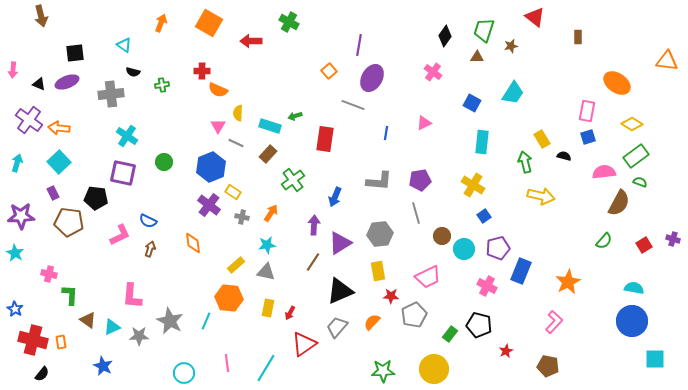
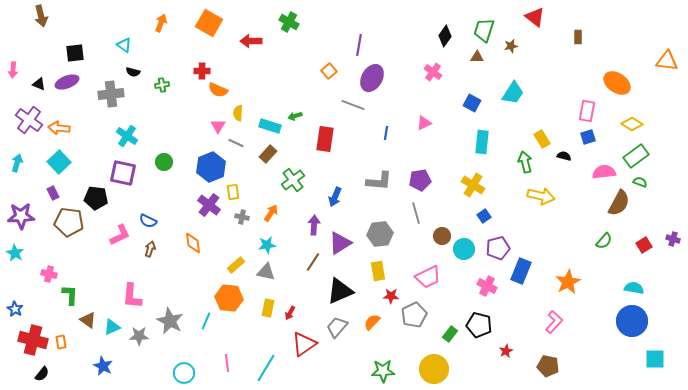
yellow rectangle at (233, 192): rotated 49 degrees clockwise
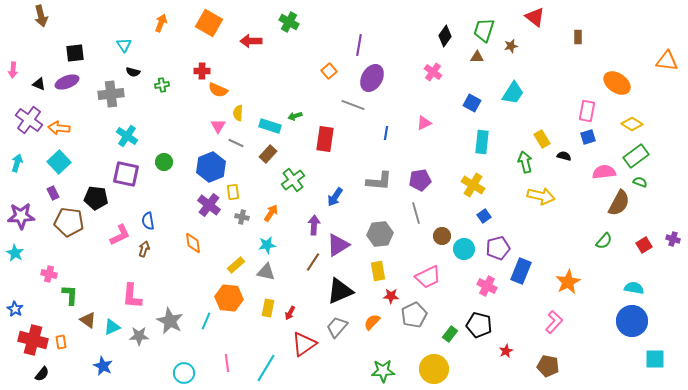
cyan triangle at (124, 45): rotated 21 degrees clockwise
purple square at (123, 173): moved 3 px right, 1 px down
blue arrow at (335, 197): rotated 12 degrees clockwise
blue semicircle at (148, 221): rotated 54 degrees clockwise
purple triangle at (340, 243): moved 2 px left, 2 px down
brown arrow at (150, 249): moved 6 px left
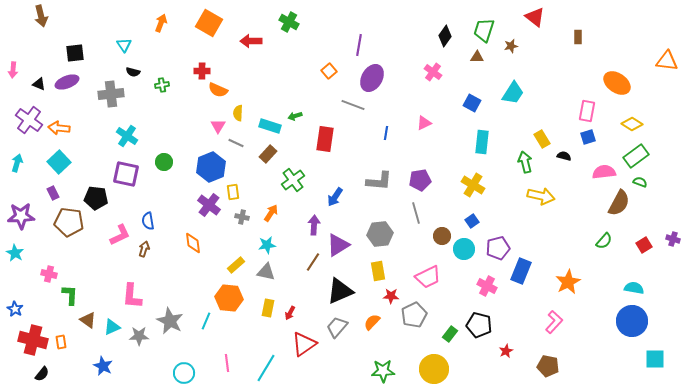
blue square at (484, 216): moved 12 px left, 5 px down
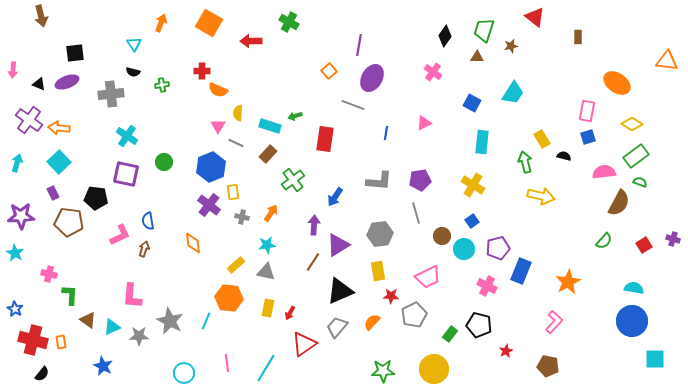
cyan triangle at (124, 45): moved 10 px right, 1 px up
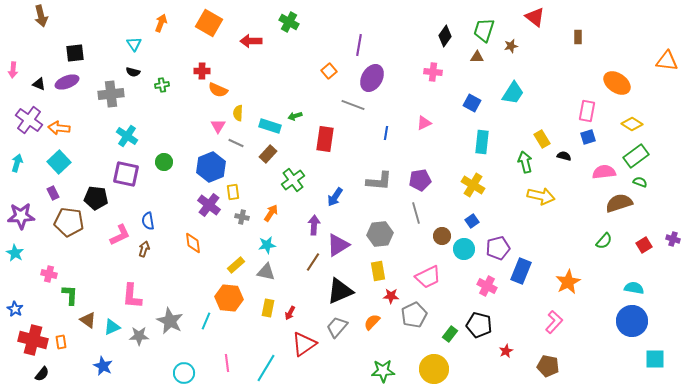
pink cross at (433, 72): rotated 30 degrees counterclockwise
brown semicircle at (619, 203): rotated 136 degrees counterclockwise
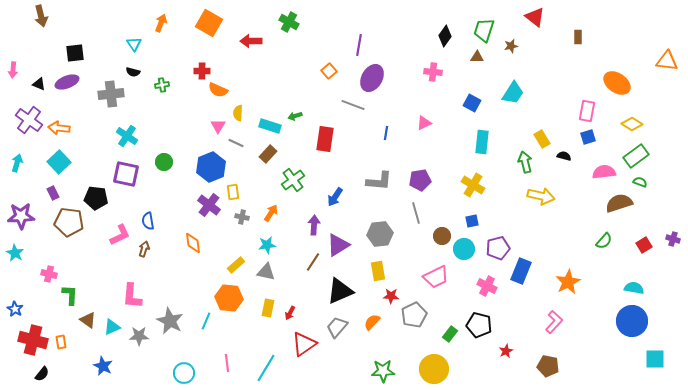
blue square at (472, 221): rotated 24 degrees clockwise
pink trapezoid at (428, 277): moved 8 px right
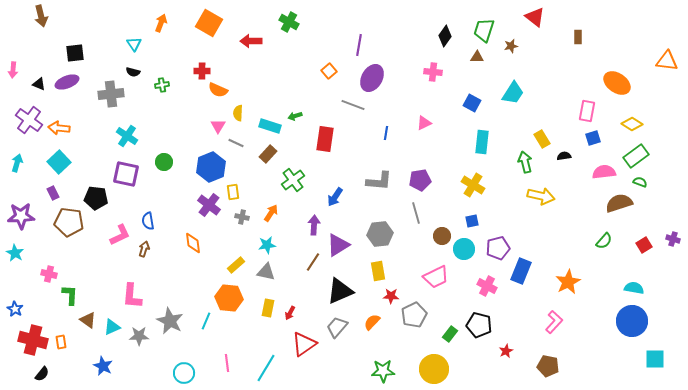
blue square at (588, 137): moved 5 px right, 1 px down
black semicircle at (564, 156): rotated 24 degrees counterclockwise
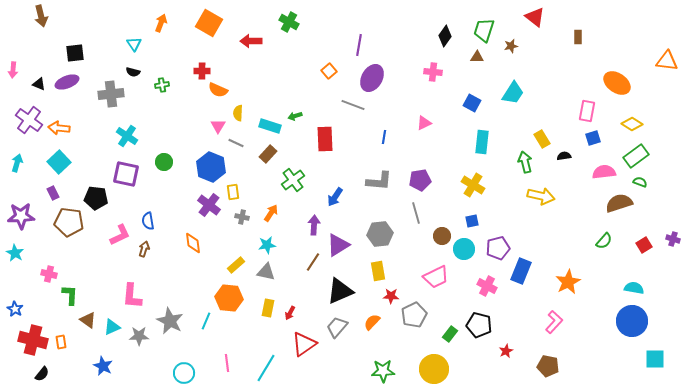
blue line at (386, 133): moved 2 px left, 4 px down
red rectangle at (325, 139): rotated 10 degrees counterclockwise
blue hexagon at (211, 167): rotated 16 degrees counterclockwise
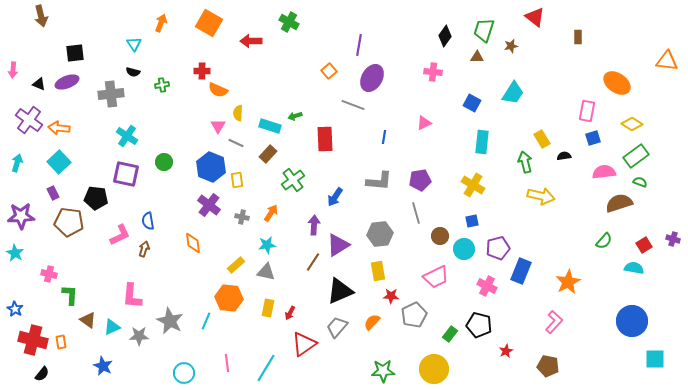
yellow rectangle at (233, 192): moved 4 px right, 12 px up
brown circle at (442, 236): moved 2 px left
cyan semicircle at (634, 288): moved 20 px up
